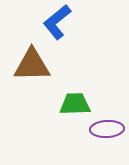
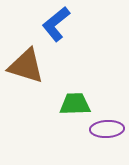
blue L-shape: moved 1 px left, 2 px down
brown triangle: moved 6 px left, 1 px down; rotated 18 degrees clockwise
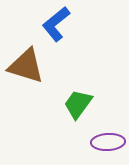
green trapezoid: moved 3 px right; rotated 52 degrees counterclockwise
purple ellipse: moved 1 px right, 13 px down
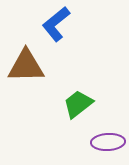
brown triangle: rotated 18 degrees counterclockwise
green trapezoid: rotated 16 degrees clockwise
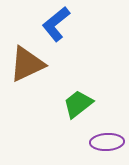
brown triangle: moved 1 px right, 2 px up; rotated 24 degrees counterclockwise
purple ellipse: moved 1 px left
